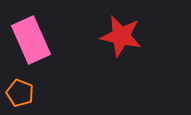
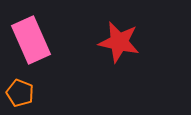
red star: moved 2 px left, 6 px down
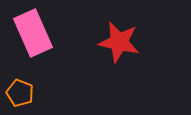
pink rectangle: moved 2 px right, 7 px up
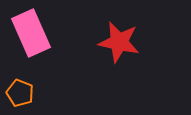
pink rectangle: moved 2 px left
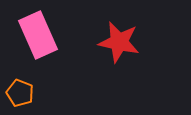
pink rectangle: moved 7 px right, 2 px down
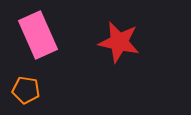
orange pentagon: moved 6 px right, 3 px up; rotated 12 degrees counterclockwise
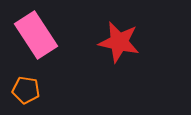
pink rectangle: moved 2 px left; rotated 9 degrees counterclockwise
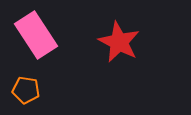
red star: rotated 15 degrees clockwise
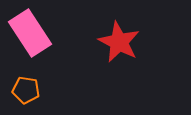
pink rectangle: moved 6 px left, 2 px up
